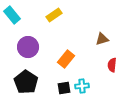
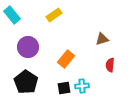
red semicircle: moved 2 px left
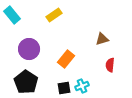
purple circle: moved 1 px right, 2 px down
cyan cross: rotated 16 degrees counterclockwise
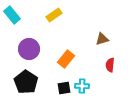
cyan cross: rotated 24 degrees clockwise
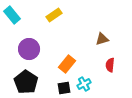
orange rectangle: moved 1 px right, 5 px down
cyan cross: moved 2 px right, 2 px up; rotated 32 degrees counterclockwise
